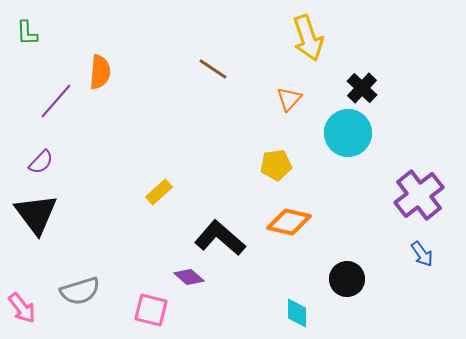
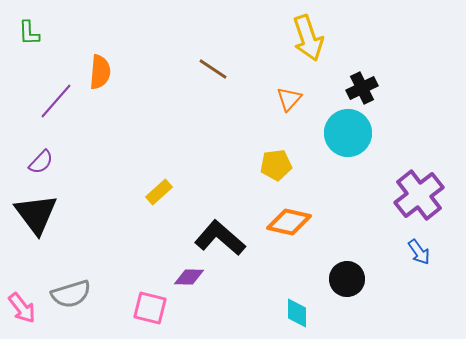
green L-shape: moved 2 px right
black cross: rotated 20 degrees clockwise
blue arrow: moved 3 px left, 2 px up
purple diamond: rotated 40 degrees counterclockwise
gray semicircle: moved 9 px left, 3 px down
pink square: moved 1 px left, 2 px up
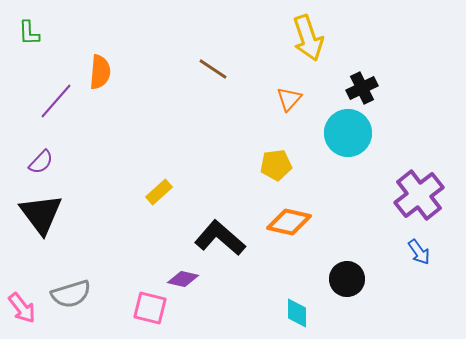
black triangle: moved 5 px right
purple diamond: moved 6 px left, 2 px down; rotated 12 degrees clockwise
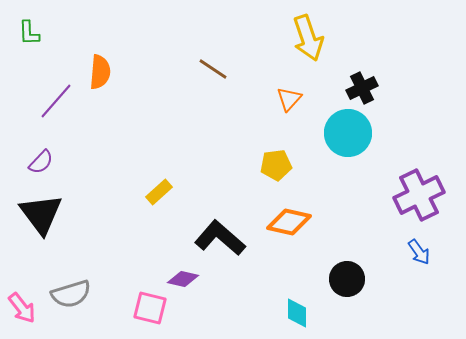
purple cross: rotated 12 degrees clockwise
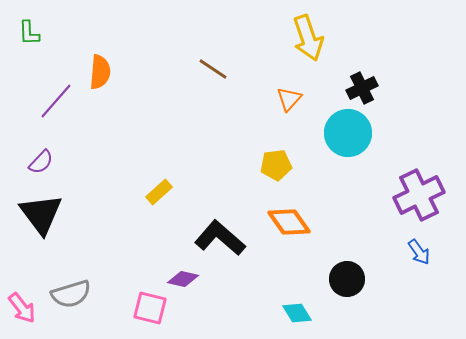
orange diamond: rotated 42 degrees clockwise
cyan diamond: rotated 32 degrees counterclockwise
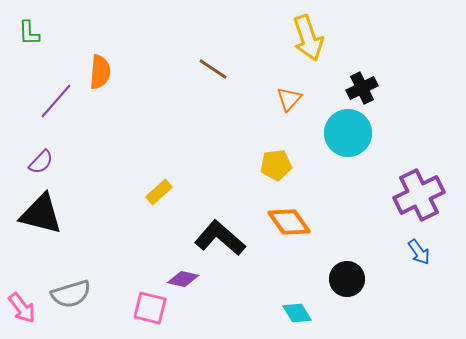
black triangle: rotated 39 degrees counterclockwise
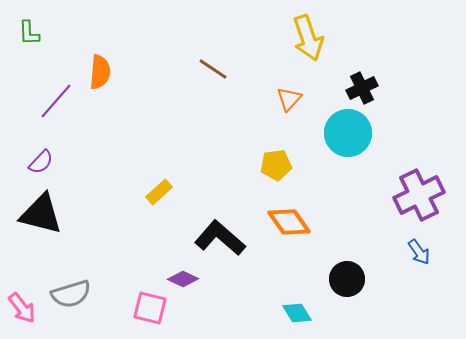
purple diamond: rotated 12 degrees clockwise
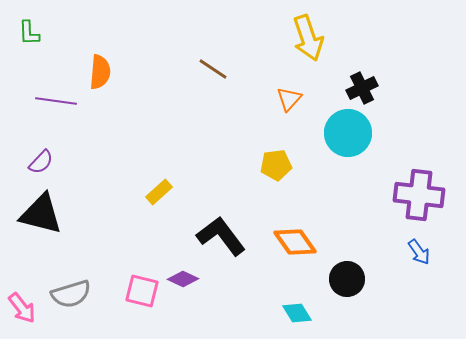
purple line: rotated 57 degrees clockwise
purple cross: rotated 33 degrees clockwise
orange diamond: moved 6 px right, 20 px down
black L-shape: moved 1 px right, 2 px up; rotated 12 degrees clockwise
pink square: moved 8 px left, 17 px up
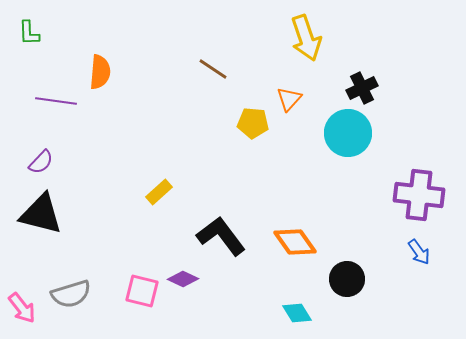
yellow arrow: moved 2 px left
yellow pentagon: moved 23 px left, 42 px up; rotated 12 degrees clockwise
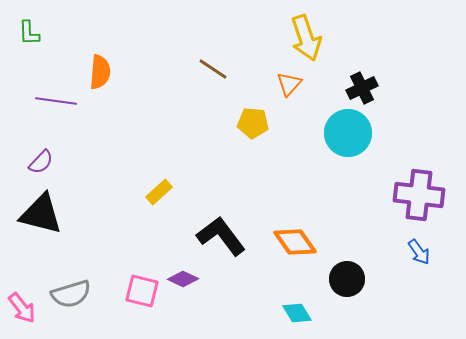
orange triangle: moved 15 px up
